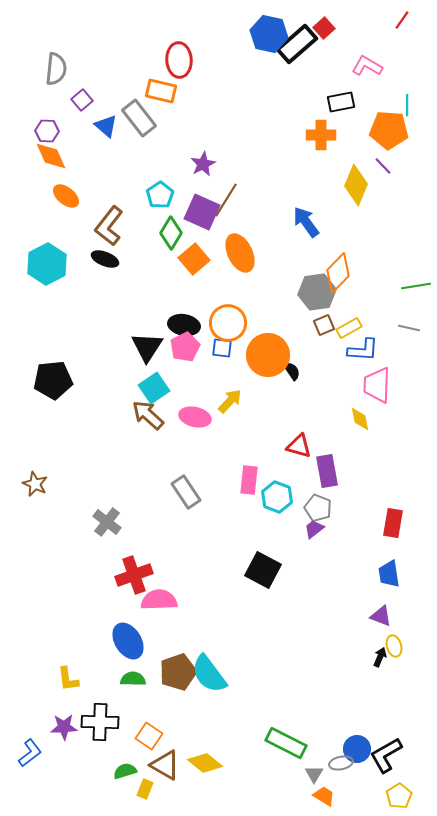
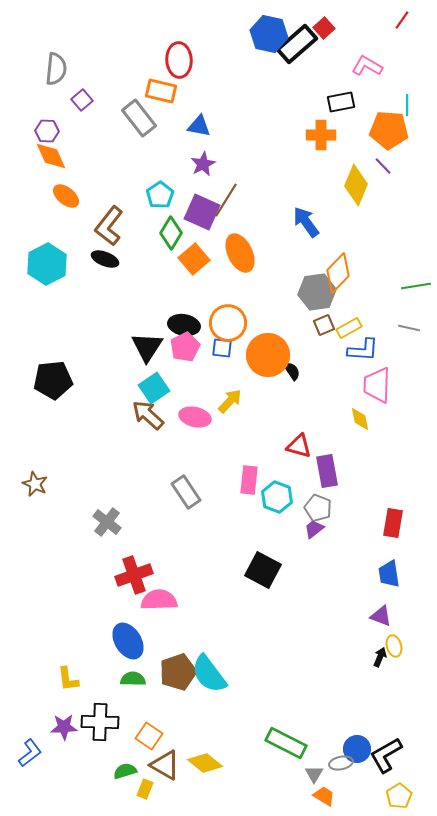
blue triangle at (106, 126): moved 93 px right; rotated 30 degrees counterclockwise
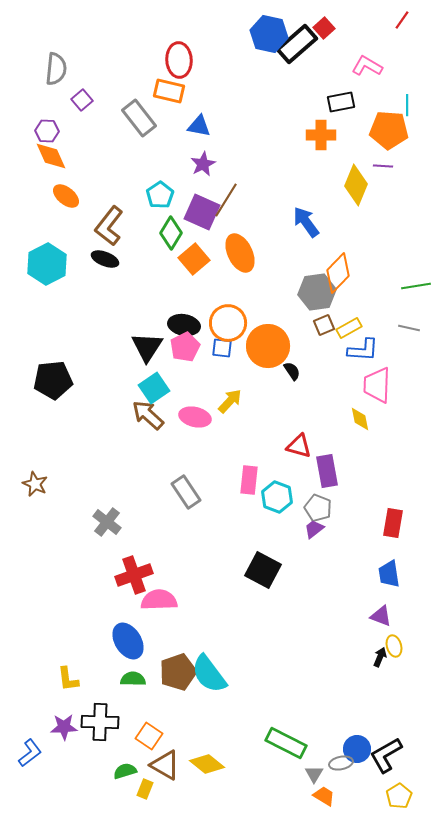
orange rectangle at (161, 91): moved 8 px right
purple line at (383, 166): rotated 42 degrees counterclockwise
orange circle at (268, 355): moved 9 px up
yellow diamond at (205, 763): moved 2 px right, 1 px down
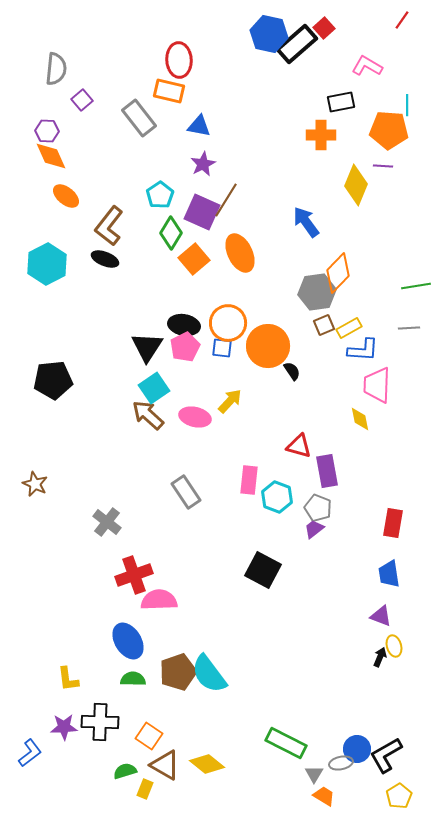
gray line at (409, 328): rotated 15 degrees counterclockwise
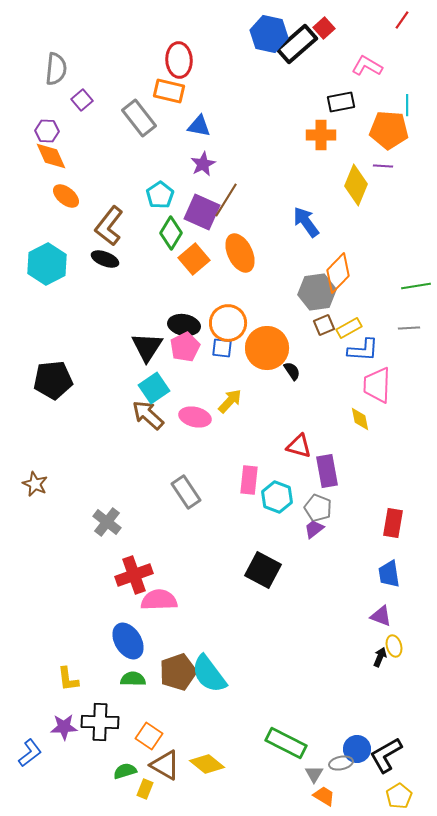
orange circle at (268, 346): moved 1 px left, 2 px down
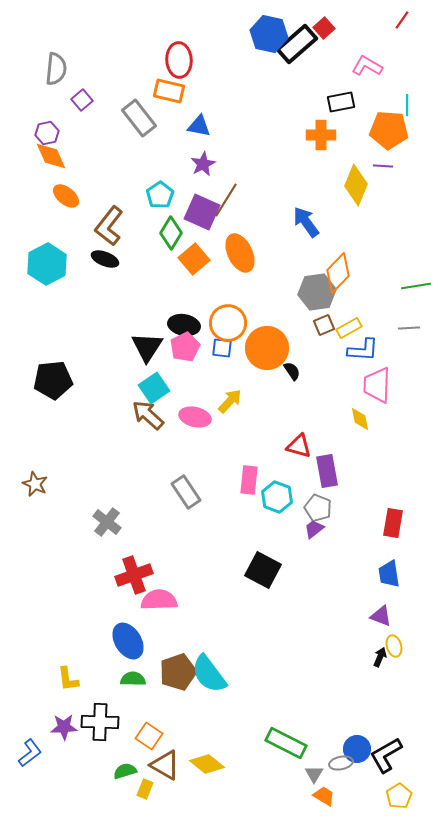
purple hexagon at (47, 131): moved 2 px down; rotated 15 degrees counterclockwise
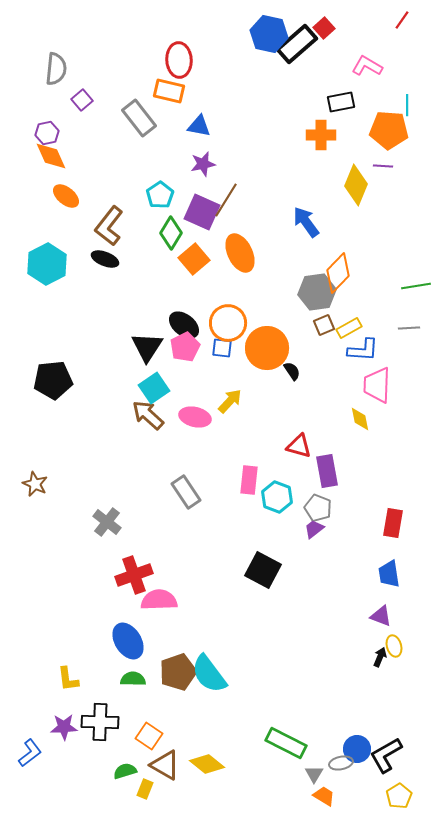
purple star at (203, 164): rotated 15 degrees clockwise
black ellipse at (184, 325): rotated 28 degrees clockwise
